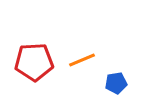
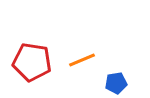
red pentagon: moved 2 px left; rotated 12 degrees clockwise
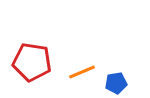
orange line: moved 12 px down
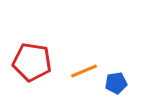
orange line: moved 2 px right, 1 px up
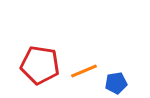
red pentagon: moved 8 px right, 3 px down
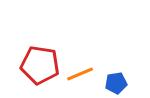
orange line: moved 4 px left, 3 px down
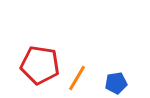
orange line: moved 3 px left, 4 px down; rotated 36 degrees counterclockwise
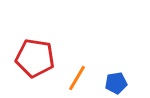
red pentagon: moved 5 px left, 7 px up
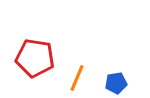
orange line: rotated 8 degrees counterclockwise
